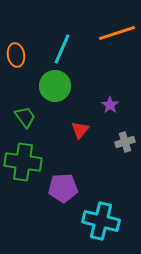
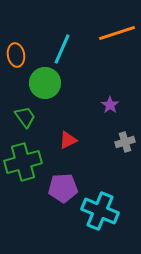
green circle: moved 10 px left, 3 px up
red triangle: moved 12 px left, 10 px down; rotated 24 degrees clockwise
green cross: rotated 24 degrees counterclockwise
cyan cross: moved 1 px left, 10 px up; rotated 9 degrees clockwise
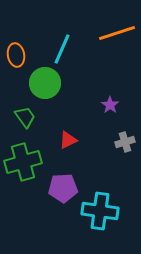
cyan cross: rotated 15 degrees counterclockwise
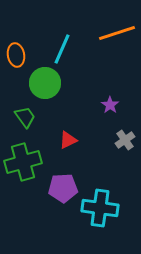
gray cross: moved 2 px up; rotated 18 degrees counterclockwise
cyan cross: moved 3 px up
